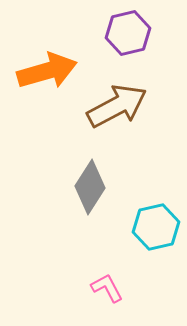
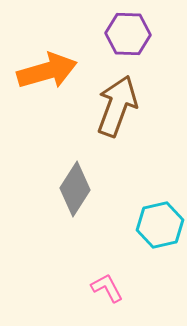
purple hexagon: moved 1 px down; rotated 15 degrees clockwise
brown arrow: rotated 42 degrees counterclockwise
gray diamond: moved 15 px left, 2 px down
cyan hexagon: moved 4 px right, 2 px up
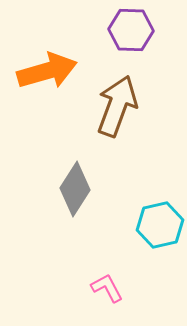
purple hexagon: moved 3 px right, 4 px up
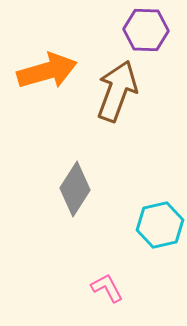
purple hexagon: moved 15 px right
brown arrow: moved 15 px up
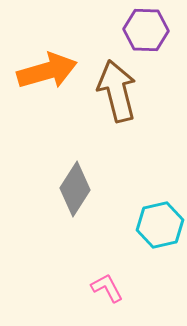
brown arrow: rotated 34 degrees counterclockwise
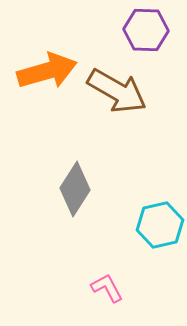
brown arrow: rotated 134 degrees clockwise
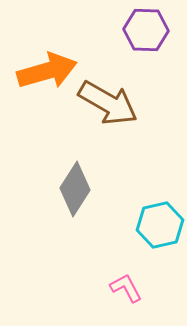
brown arrow: moved 9 px left, 12 px down
pink L-shape: moved 19 px right
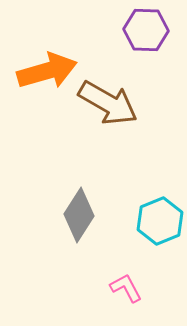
gray diamond: moved 4 px right, 26 px down
cyan hexagon: moved 4 px up; rotated 9 degrees counterclockwise
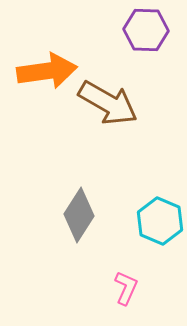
orange arrow: rotated 8 degrees clockwise
cyan hexagon: rotated 15 degrees counterclockwise
pink L-shape: rotated 52 degrees clockwise
